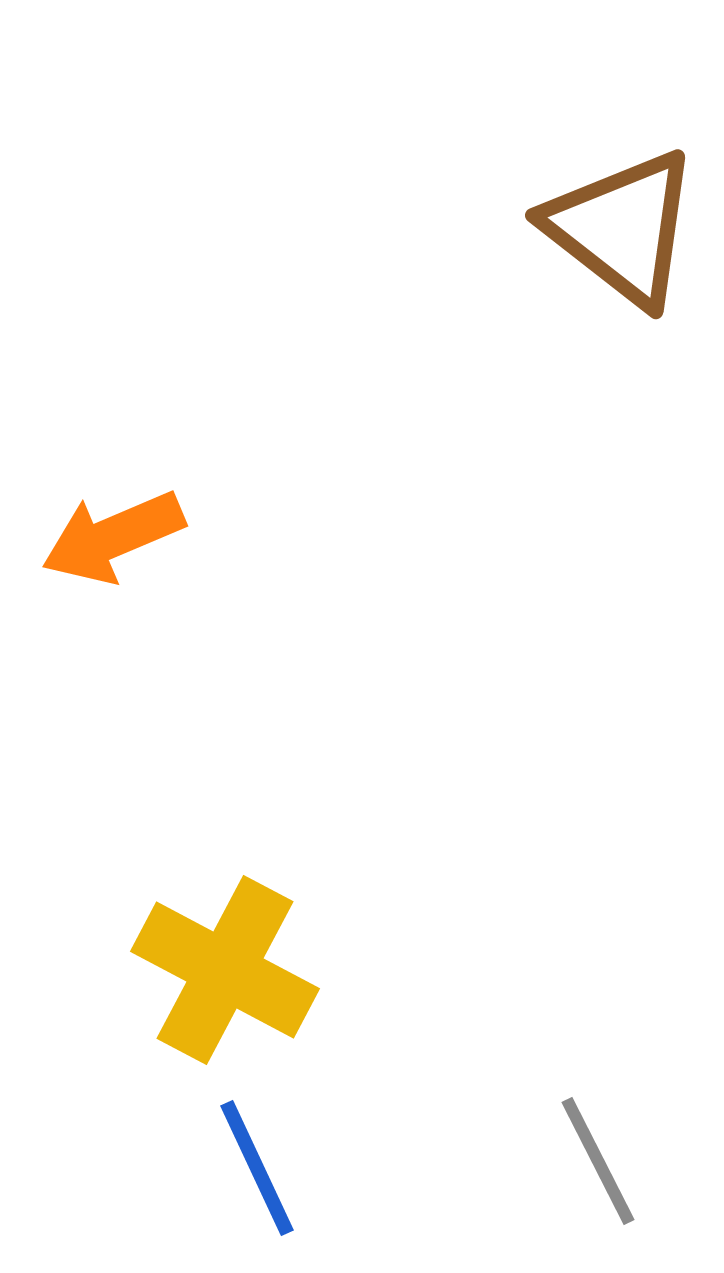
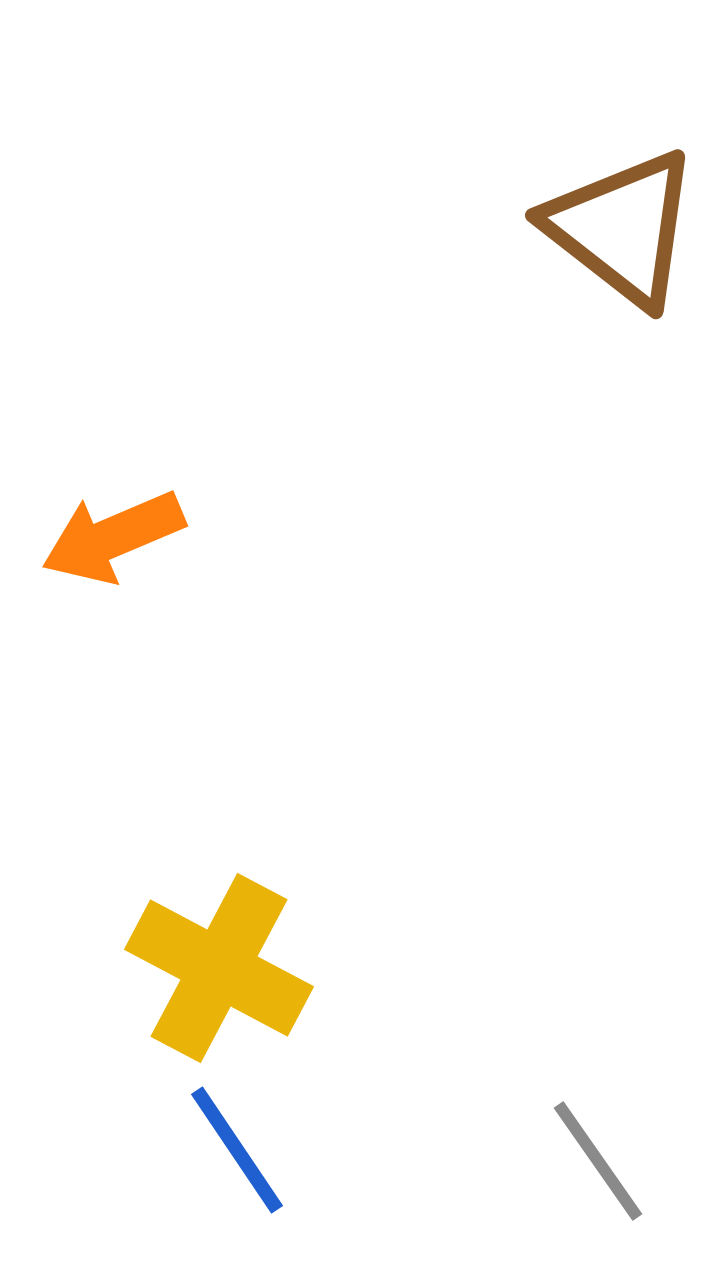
yellow cross: moved 6 px left, 2 px up
gray line: rotated 8 degrees counterclockwise
blue line: moved 20 px left, 18 px up; rotated 9 degrees counterclockwise
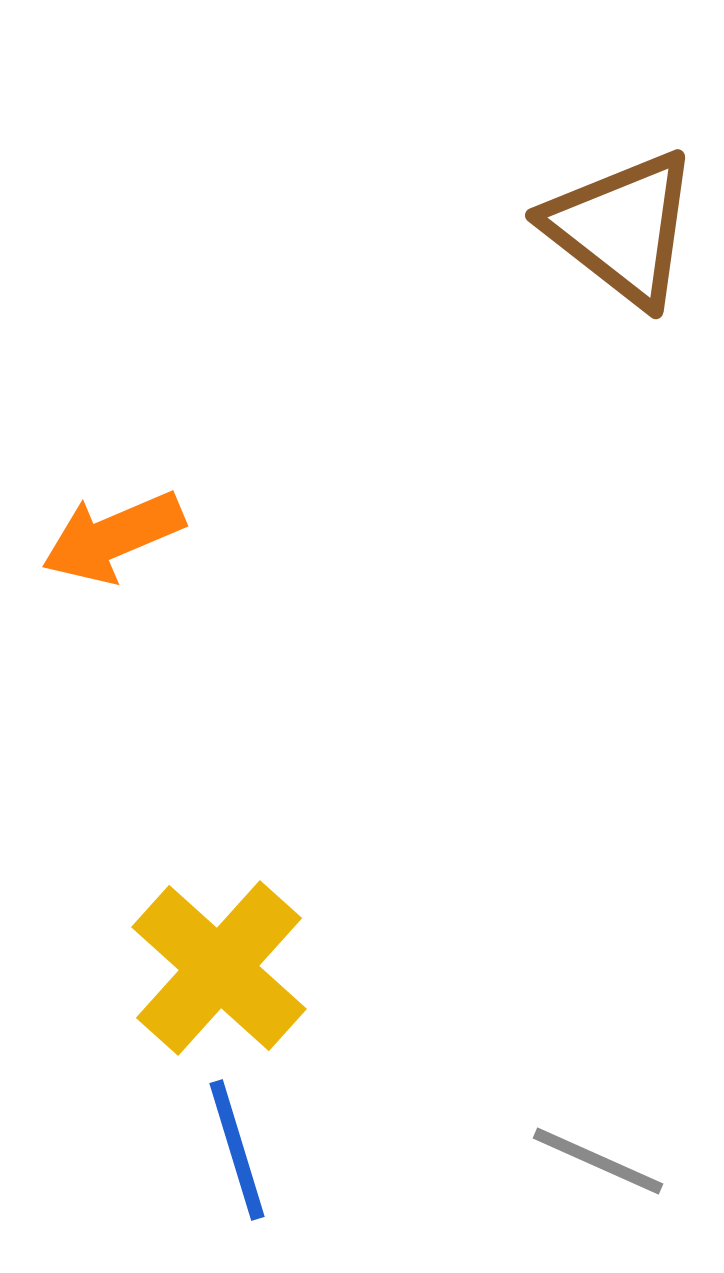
yellow cross: rotated 14 degrees clockwise
blue line: rotated 17 degrees clockwise
gray line: rotated 31 degrees counterclockwise
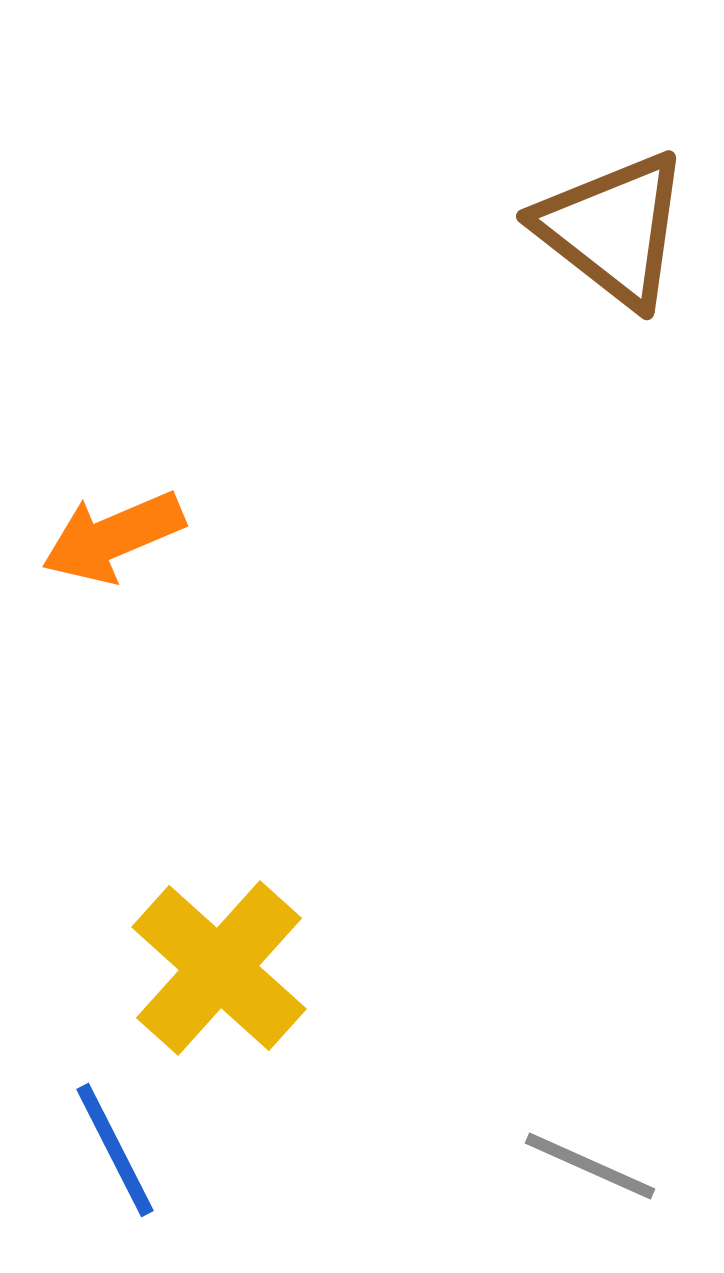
brown triangle: moved 9 px left, 1 px down
blue line: moved 122 px left; rotated 10 degrees counterclockwise
gray line: moved 8 px left, 5 px down
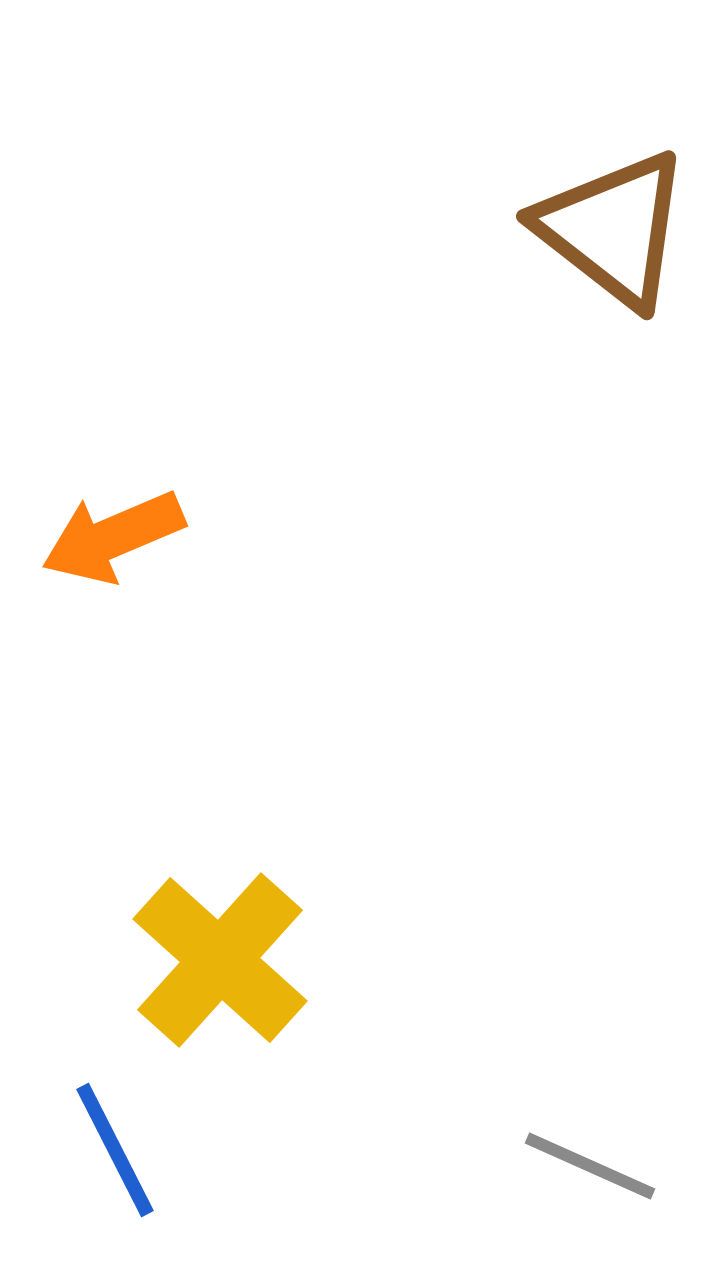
yellow cross: moved 1 px right, 8 px up
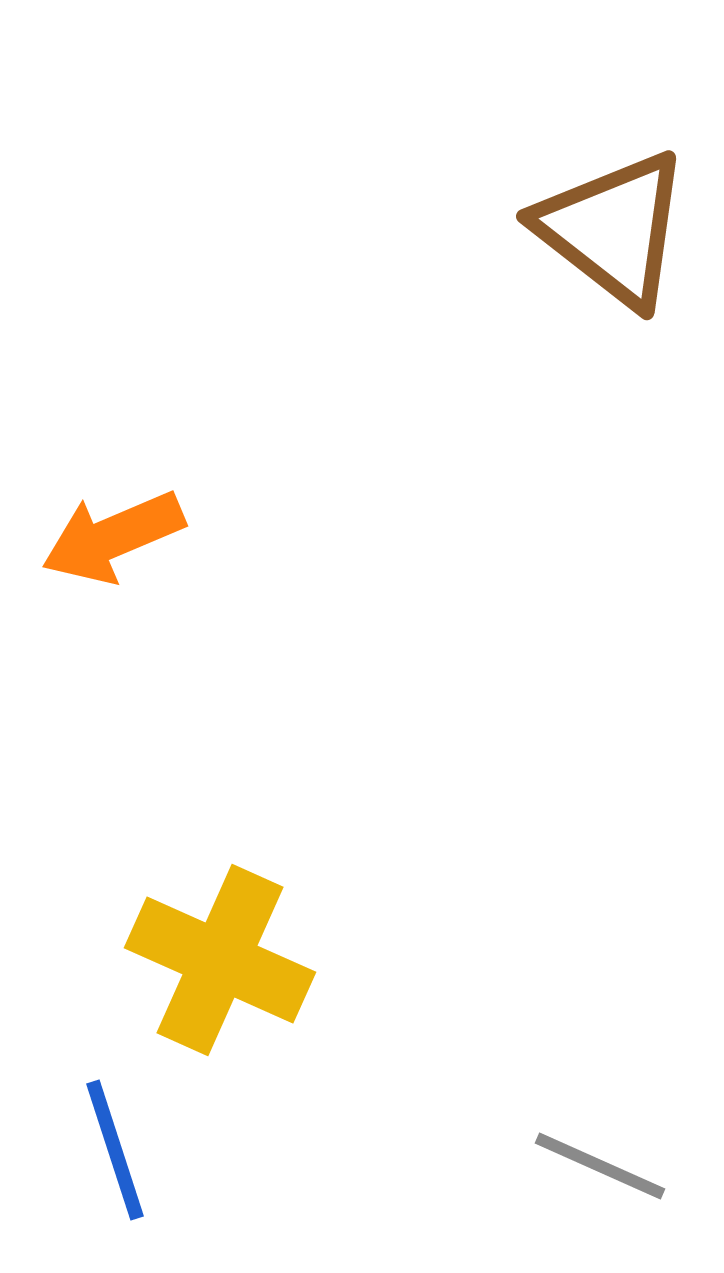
yellow cross: rotated 18 degrees counterclockwise
blue line: rotated 9 degrees clockwise
gray line: moved 10 px right
